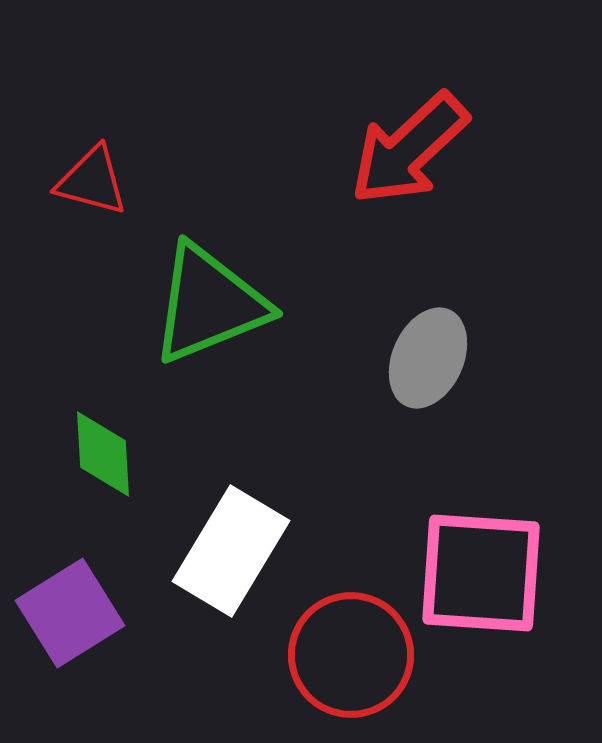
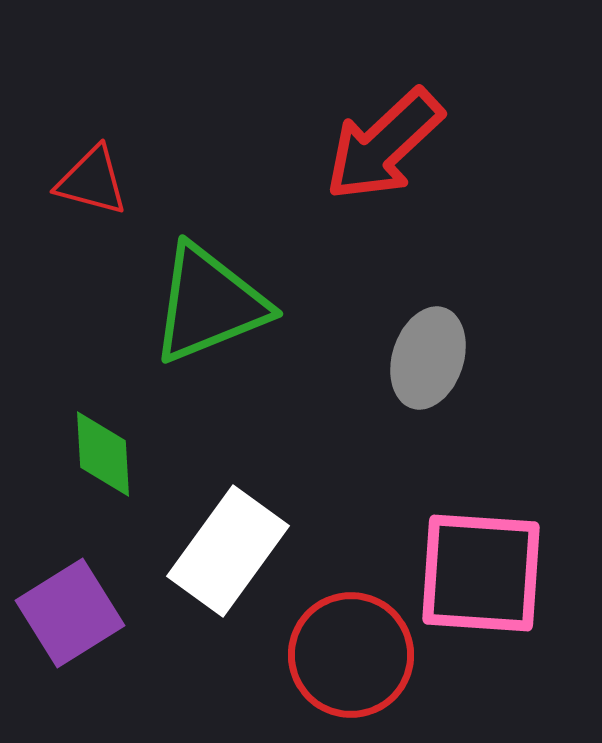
red arrow: moved 25 px left, 4 px up
gray ellipse: rotated 6 degrees counterclockwise
white rectangle: moved 3 px left; rotated 5 degrees clockwise
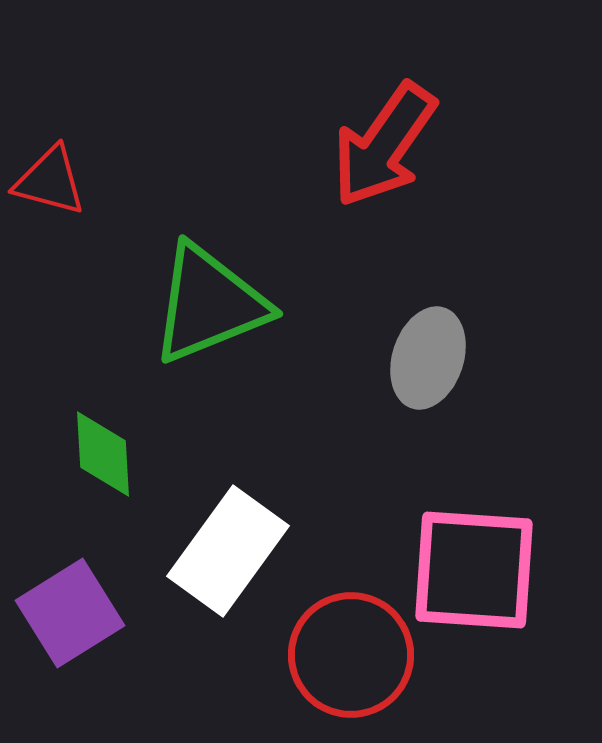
red arrow: rotated 12 degrees counterclockwise
red triangle: moved 42 px left
pink square: moved 7 px left, 3 px up
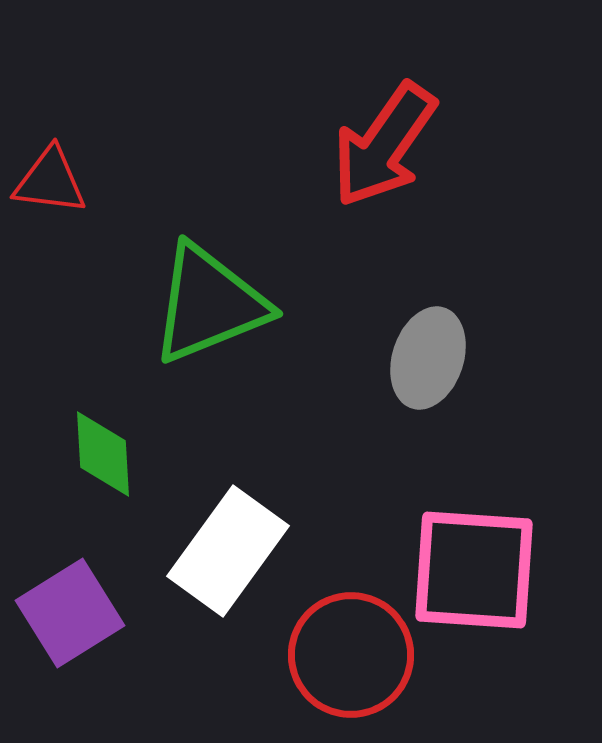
red triangle: rotated 8 degrees counterclockwise
